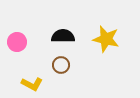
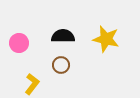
pink circle: moved 2 px right, 1 px down
yellow L-shape: rotated 80 degrees counterclockwise
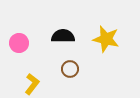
brown circle: moved 9 px right, 4 px down
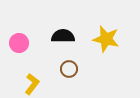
brown circle: moved 1 px left
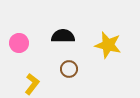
yellow star: moved 2 px right, 6 px down
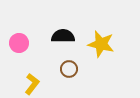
yellow star: moved 7 px left, 1 px up
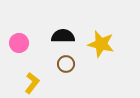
brown circle: moved 3 px left, 5 px up
yellow L-shape: moved 1 px up
